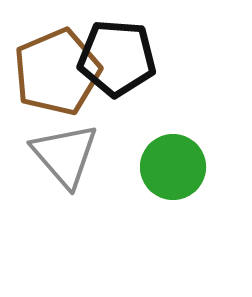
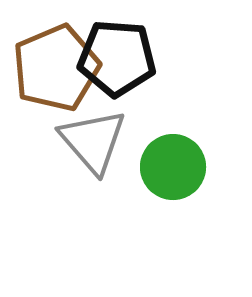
brown pentagon: moved 1 px left, 4 px up
gray triangle: moved 28 px right, 14 px up
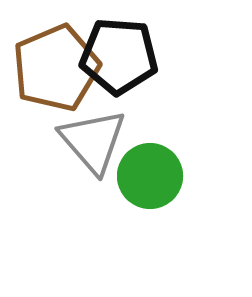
black pentagon: moved 2 px right, 2 px up
green circle: moved 23 px left, 9 px down
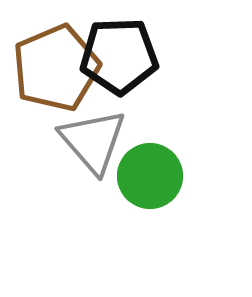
black pentagon: rotated 6 degrees counterclockwise
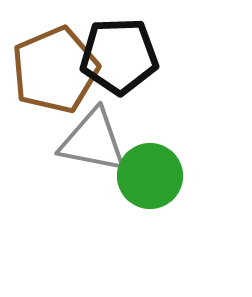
brown pentagon: moved 1 px left, 2 px down
gray triangle: rotated 38 degrees counterclockwise
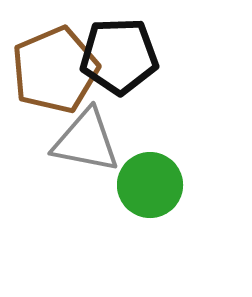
gray triangle: moved 7 px left
green circle: moved 9 px down
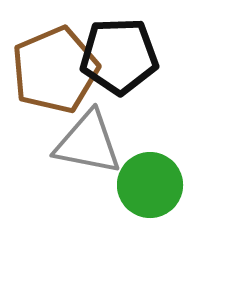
gray triangle: moved 2 px right, 2 px down
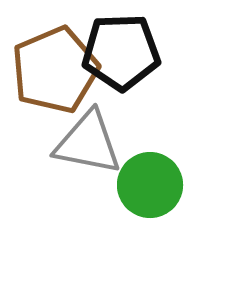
black pentagon: moved 2 px right, 4 px up
